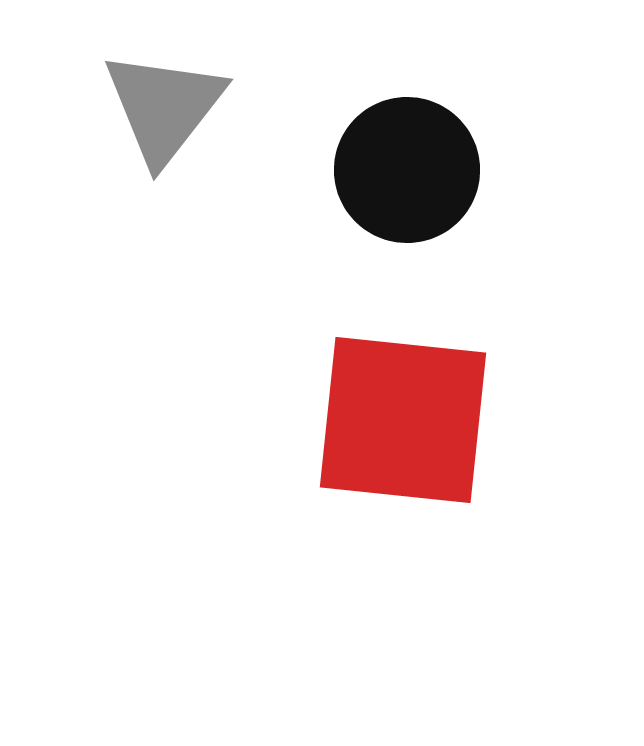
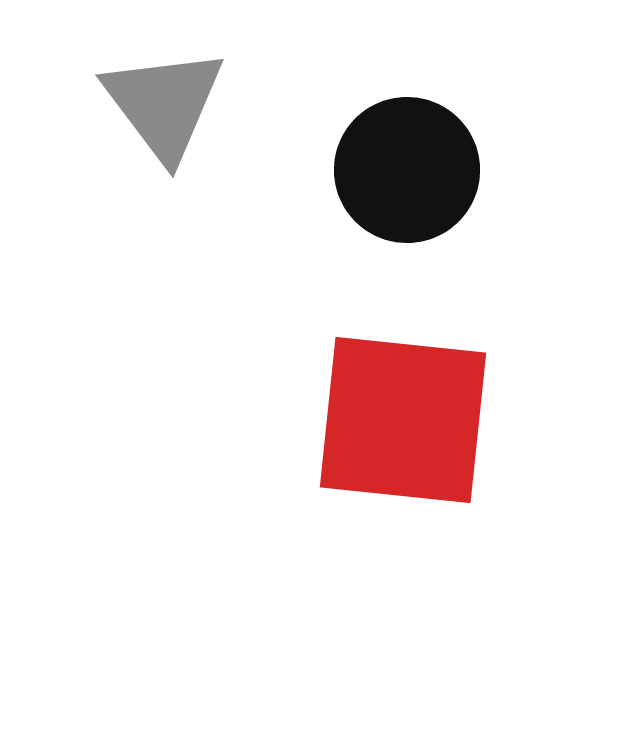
gray triangle: moved 3 px up; rotated 15 degrees counterclockwise
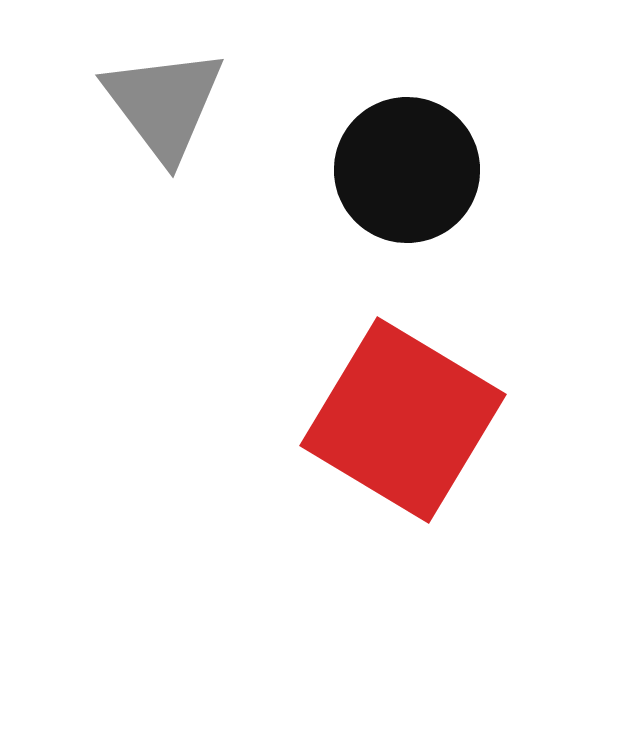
red square: rotated 25 degrees clockwise
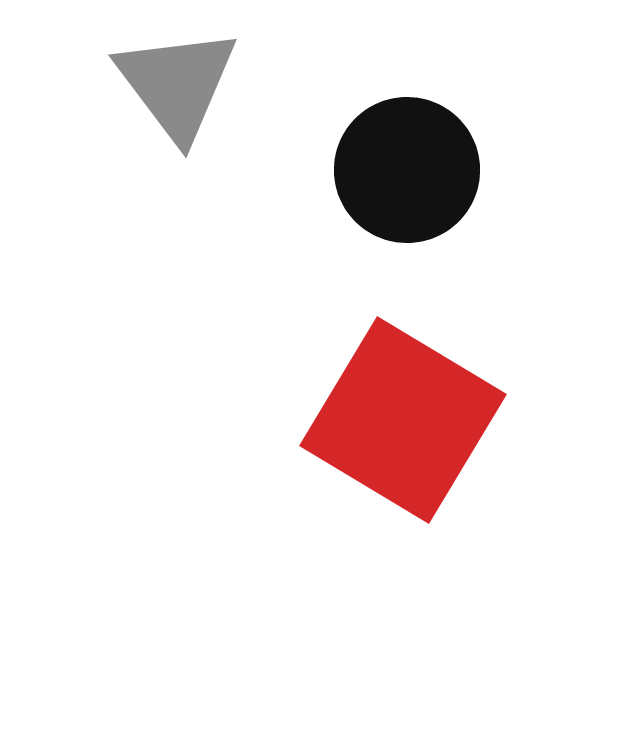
gray triangle: moved 13 px right, 20 px up
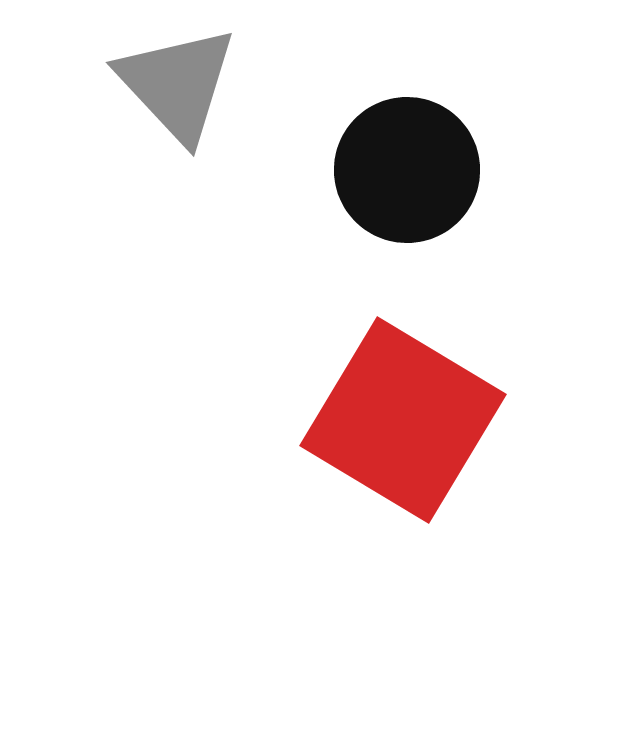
gray triangle: rotated 6 degrees counterclockwise
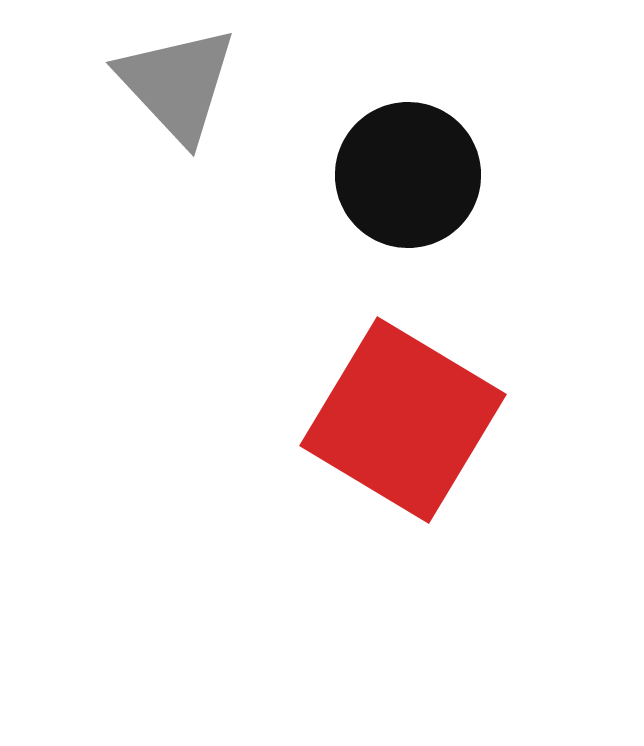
black circle: moved 1 px right, 5 px down
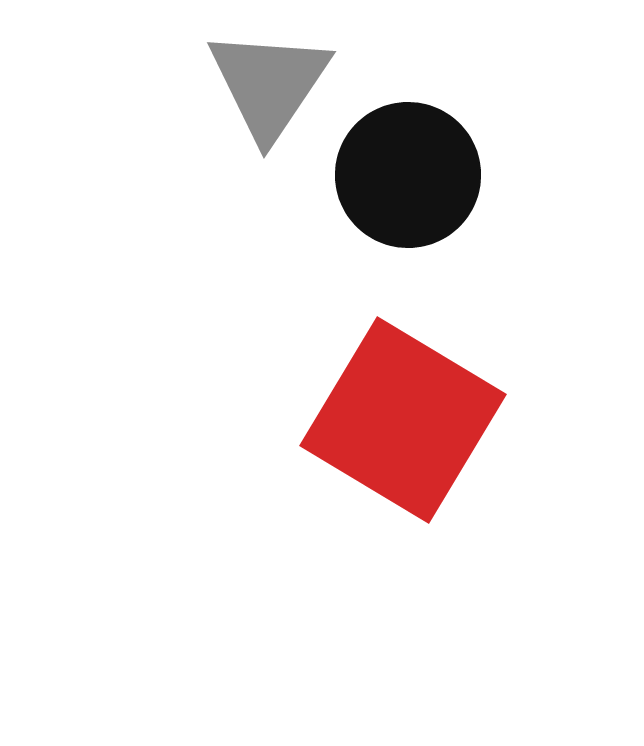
gray triangle: moved 92 px right; rotated 17 degrees clockwise
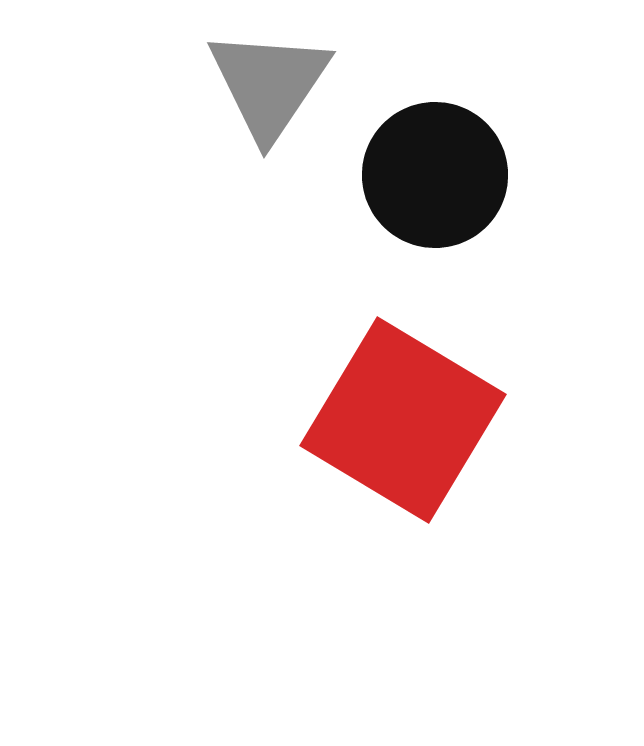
black circle: moved 27 px right
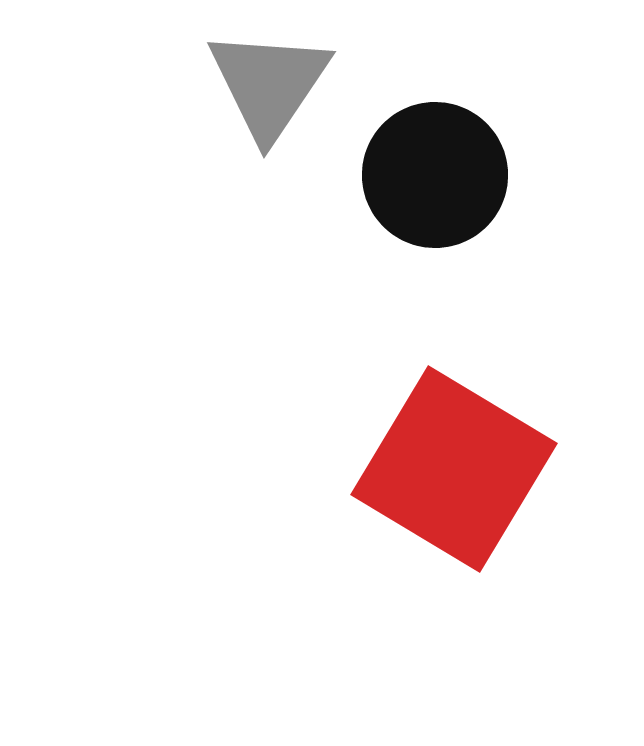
red square: moved 51 px right, 49 px down
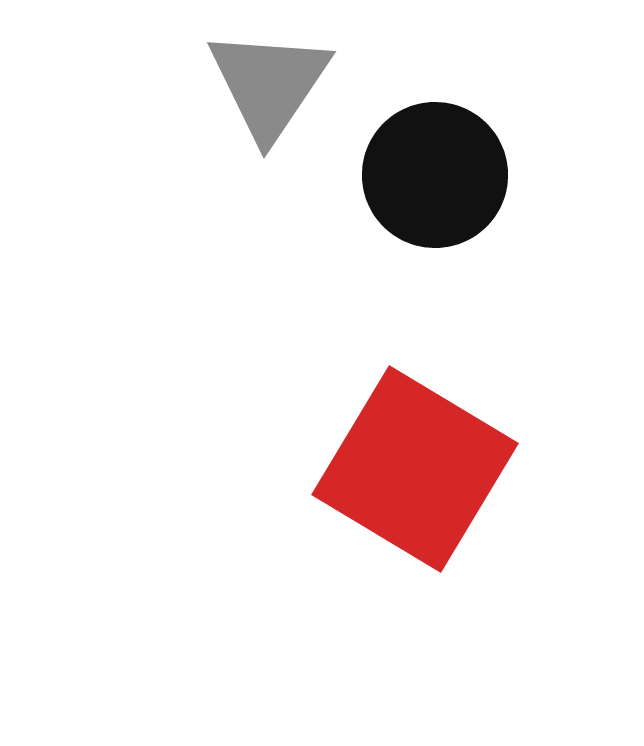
red square: moved 39 px left
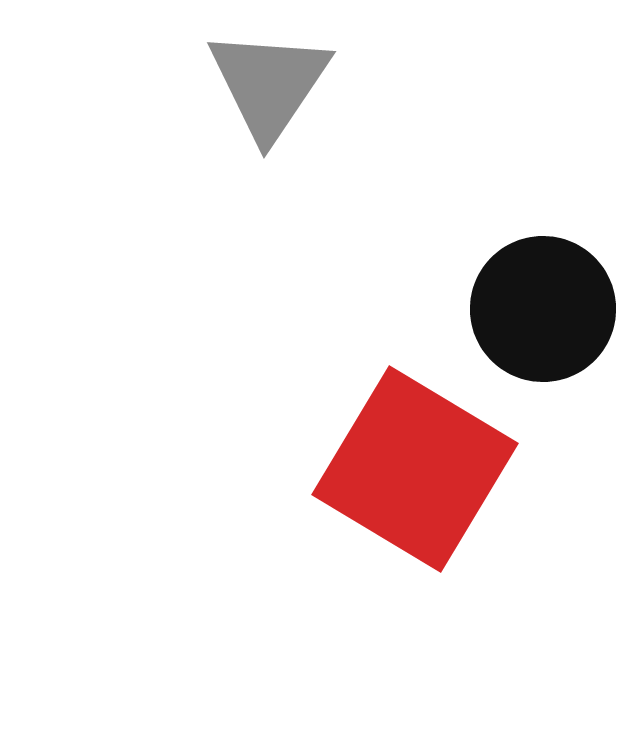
black circle: moved 108 px right, 134 px down
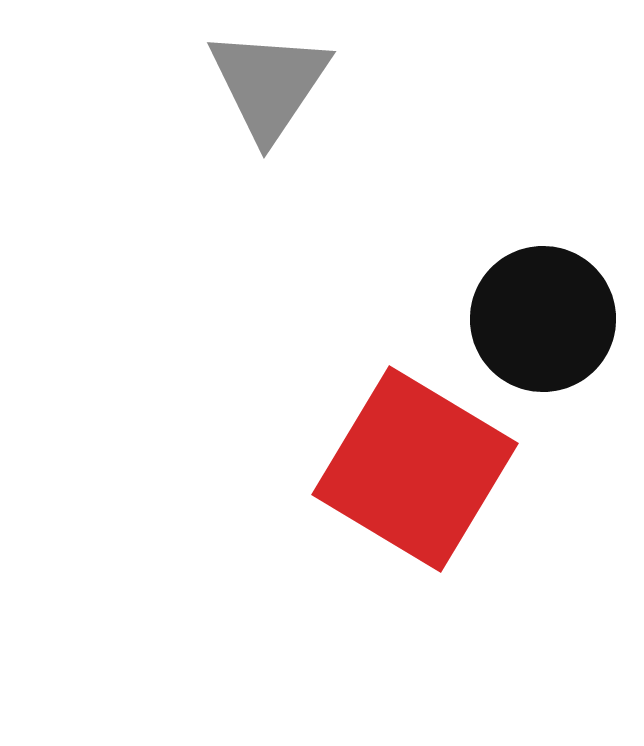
black circle: moved 10 px down
